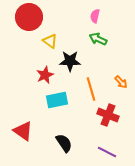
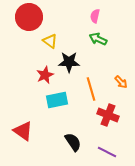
black star: moved 1 px left, 1 px down
black semicircle: moved 9 px right, 1 px up
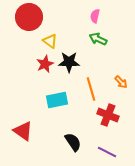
red star: moved 11 px up
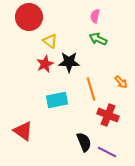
black semicircle: moved 11 px right; rotated 12 degrees clockwise
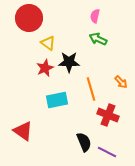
red circle: moved 1 px down
yellow triangle: moved 2 px left, 2 px down
red star: moved 4 px down
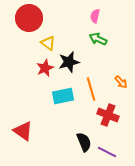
black star: rotated 15 degrees counterclockwise
cyan rectangle: moved 6 px right, 4 px up
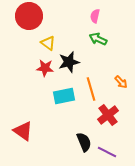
red circle: moved 2 px up
red star: rotated 30 degrees clockwise
cyan rectangle: moved 1 px right
red cross: rotated 30 degrees clockwise
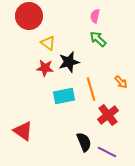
green arrow: rotated 18 degrees clockwise
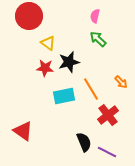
orange line: rotated 15 degrees counterclockwise
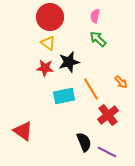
red circle: moved 21 px right, 1 px down
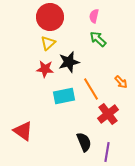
pink semicircle: moved 1 px left
yellow triangle: rotated 42 degrees clockwise
red star: moved 1 px down
red cross: moved 1 px up
purple line: rotated 72 degrees clockwise
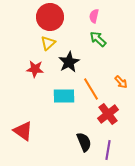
black star: rotated 15 degrees counterclockwise
red star: moved 10 px left
cyan rectangle: rotated 10 degrees clockwise
purple line: moved 1 px right, 2 px up
